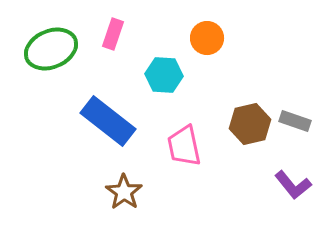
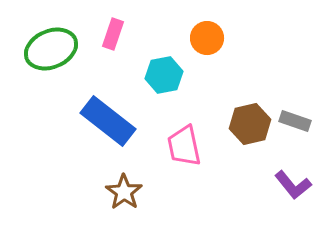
cyan hexagon: rotated 15 degrees counterclockwise
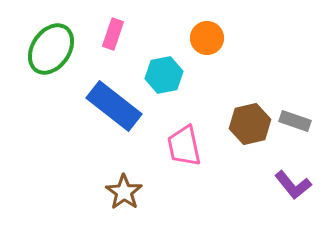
green ellipse: rotated 33 degrees counterclockwise
blue rectangle: moved 6 px right, 15 px up
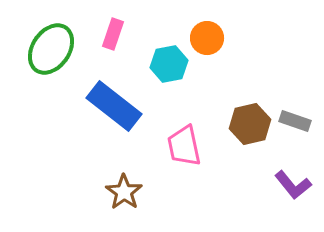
cyan hexagon: moved 5 px right, 11 px up
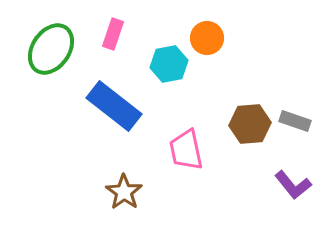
brown hexagon: rotated 9 degrees clockwise
pink trapezoid: moved 2 px right, 4 px down
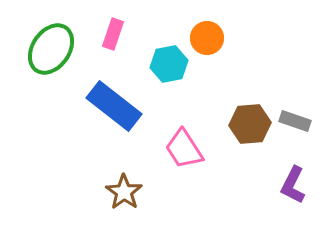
pink trapezoid: moved 2 px left, 1 px up; rotated 21 degrees counterclockwise
purple L-shape: rotated 66 degrees clockwise
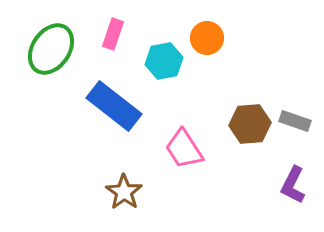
cyan hexagon: moved 5 px left, 3 px up
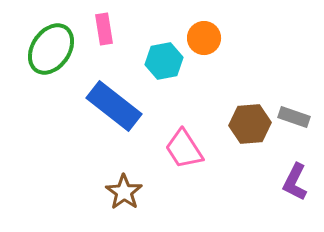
pink rectangle: moved 9 px left, 5 px up; rotated 28 degrees counterclockwise
orange circle: moved 3 px left
gray rectangle: moved 1 px left, 4 px up
purple L-shape: moved 2 px right, 3 px up
